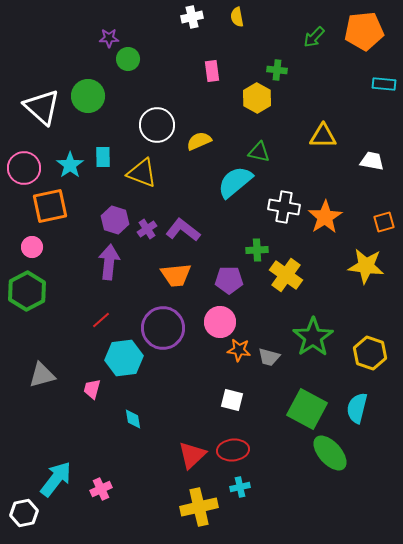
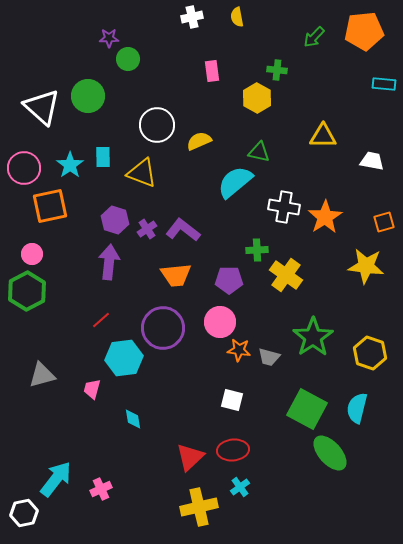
pink circle at (32, 247): moved 7 px down
red triangle at (192, 455): moved 2 px left, 2 px down
cyan cross at (240, 487): rotated 24 degrees counterclockwise
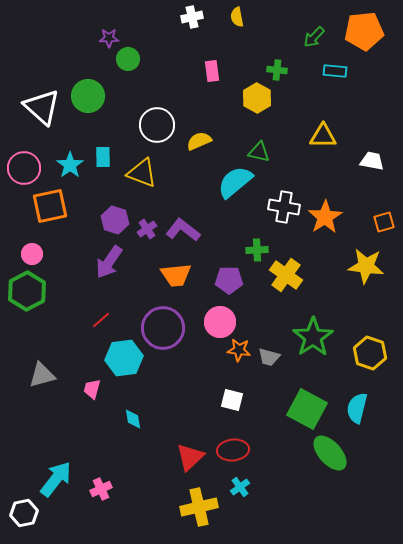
cyan rectangle at (384, 84): moved 49 px left, 13 px up
purple arrow at (109, 262): rotated 152 degrees counterclockwise
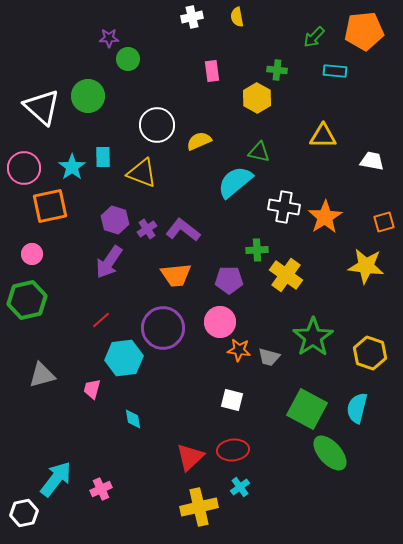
cyan star at (70, 165): moved 2 px right, 2 px down
green hexagon at (27, 291): moved 9 px down; rotated 15 degrees clockwise
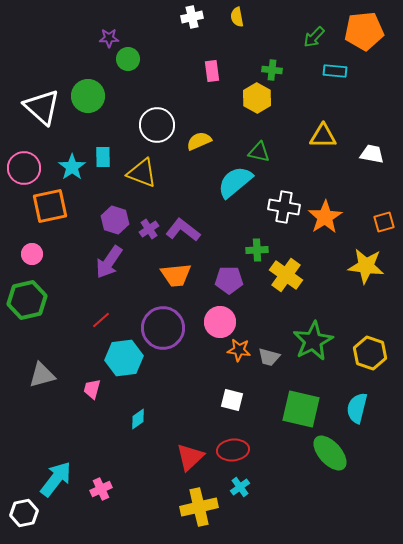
green cross at (277, 70): moved 5 px left
white trapezoid at (372, 161): moved 7 px up
purple cross at (147, 229): moved 2 px right
green star at (313, 337): moved 4 px down; rotated 6 degrees clockwise
green square at (307, 409): moved 6 px left; rotated 15 degrees counterclockwise
cyan diamond at (133, 419): moved 5 px right; rotated 65 degrees clockwise
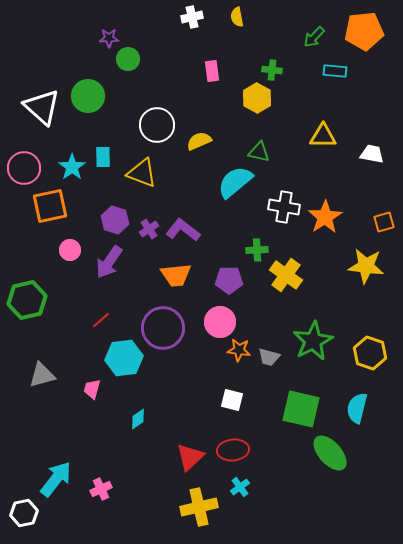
pink circle at (32, 254): moved 38 px right, 4 px up
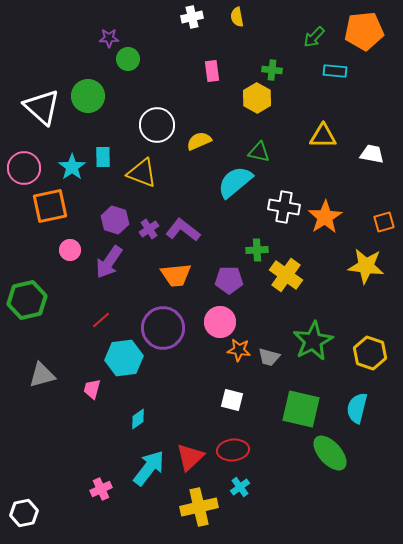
cyan arrow at (56, 479): moved 93 px right, 11 px up
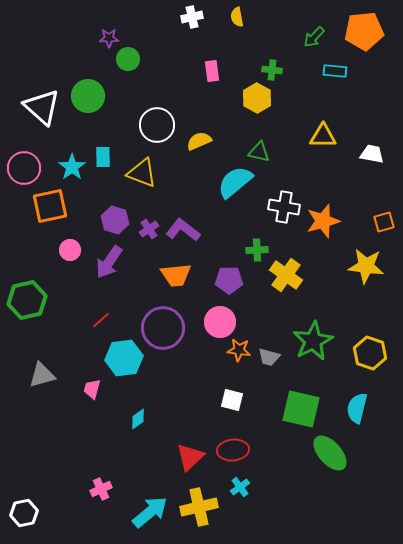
orange star at (325, 217): moved 2 px left, 4 px down; rotated 16 degrees clockwise
cyan arrow at (149, 468): moved 1 px right, 44 px down; rotated 12 degrees clockwise
